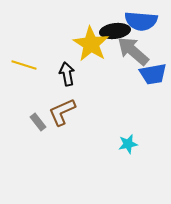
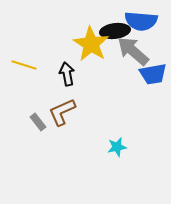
cyan star: moved 11 px left, 3 px down
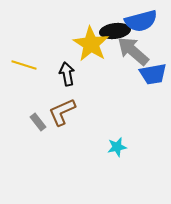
blue semicircle: rotated 20 degrees counterclockwise
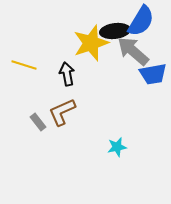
blue semicircle: rotated 44 degrees counterclockwise
yellow star: moved 1 px up; rotated 21 degrees clockwise
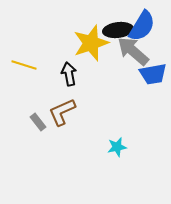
blue semicircle: moved 1 px right, 5 px down
black ellipse: moved 3 px right, 1 px up
black arrow: moved 2 px right
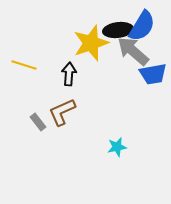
black arrow: rotated 15 degrees clockwise
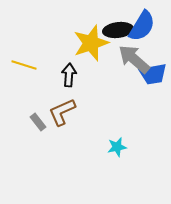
gray arrow: moved 1 px right, 8 px down
black arrow: moved 1 px down
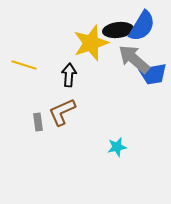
gray rectangle: rotated 30 degrees clockwise
